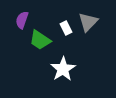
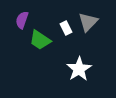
white star: moved 16 px right
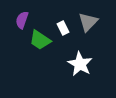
white rectangle: moved 3 px left
white star: moved 1 px right, 5 px up; rotated 10 degrees counterclockwise
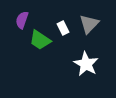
gray triangle: moved 1 px right, 2 px down
white star: moved 6 px right
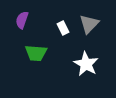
green trapezoid: moved 4 px left, 13 px down; rotated 30 degrees counterclockwise
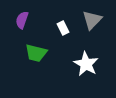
gray triangle: moved 3 px right, 4 px up
green trapezoid: rotated 10 degrees clockwise
